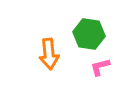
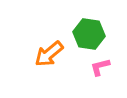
orange arrow: rotated 56 degrees clockwise
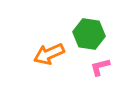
orange arrow: rotated 16 degrees clockwise
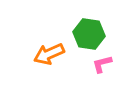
pink L-shape: moved 2 px right, 3 px up
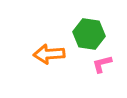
orange arrow: rotated 20 degrees clockwise
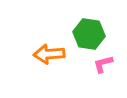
pink L-shape: moved 1 px right
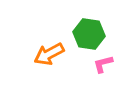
orange arrow: rotated 24 degrees counterclockwise
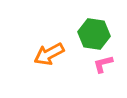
green hexagon: moved 5 px right
